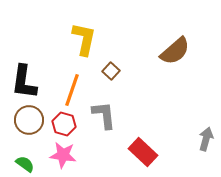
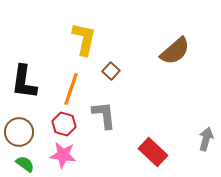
orange line: moved 1 px left, 1 px up
brown circle: moved 10 px left, 12 px down
red rectangle: moved 10 px right
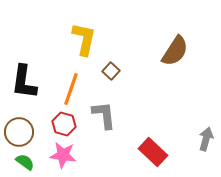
brown semicircle: rotated 16 degrees counterclockwise
green semicircle: moved 2 px up
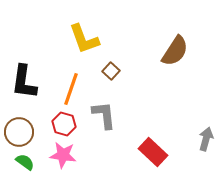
yellow L-shape: rotated 148 degrees clockwise
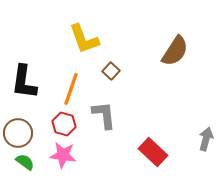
brown circle: moved 1 px left, 1 px down
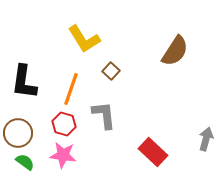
yellow L-shape: rotated 12 degrees counterclockwise
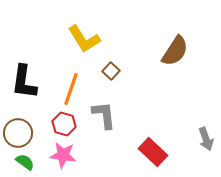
gray arrow: rotated 145 degrees clockwise
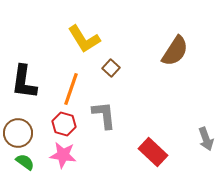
brown square: moved 3 px up
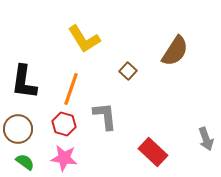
brown square: moved 17 px right, 3 px down
gray L-shape: moved 1 px right, 1 px down
brown circle: moved 4 px up
pink star: moved 1 px right, 3 px down
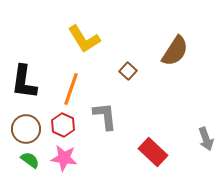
red hexagon: moved 1 px left, 1 px down; rotated 10 degrees clockwise
brown circle: moved 8 px right
green semicircle: moved 5 px right, 2 px up
